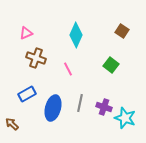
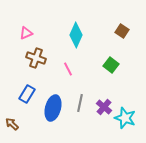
blue rectangle: rotated 30 degrees counterclockwise
purple cross: rotated 21 degrees clockwise
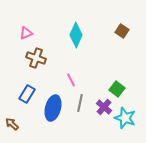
green square: moved 6 px right, 24 px down
pink line: moved 3 px right, 11 px down
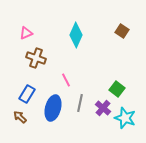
pink line: moved 5 px left
purple cross: moved 1 px left, 1 px down
brown arrow: moved 8 px right, 7 px up
